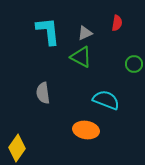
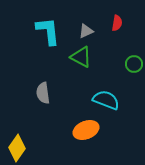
gray triangle: moved 1 px right, 2 px up
orange ellipse: rotated 30 degrees counterclockwise
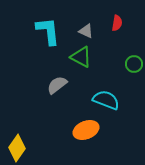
gray triangle: rotated 49 degrees clockwise
gray semicircle: moved 14 px right, 8 px up; rotated 60 degrees clockwise
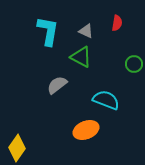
cyan L-shape: rotated 16 degrees clockwise
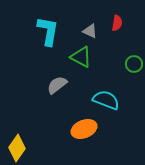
gray triangle: moved 4 px right
orange ellipse: moved 2 px left, 1 px up
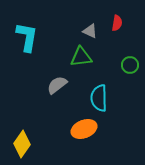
cyan L-shape: moved 21 px left, 6 px down
green triangle: rotated 35 degrees counterclockwise
green circle: moved 4 px left, 1 px down
cyan semicircle: moved 7 px left, 2 px up; rotated 112 degrees counterclockwise
yellow diamond: moved 5 px right, 4 px up
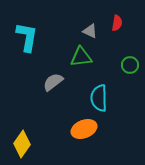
gray semicircle: moved 4 px left, 3 px up
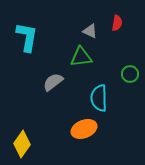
green circle: moved 9 px down
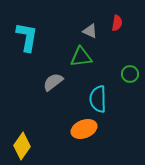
cyan semicircle: moved 1 px left, 1 px down
yellow diamond: moved 2 px down
